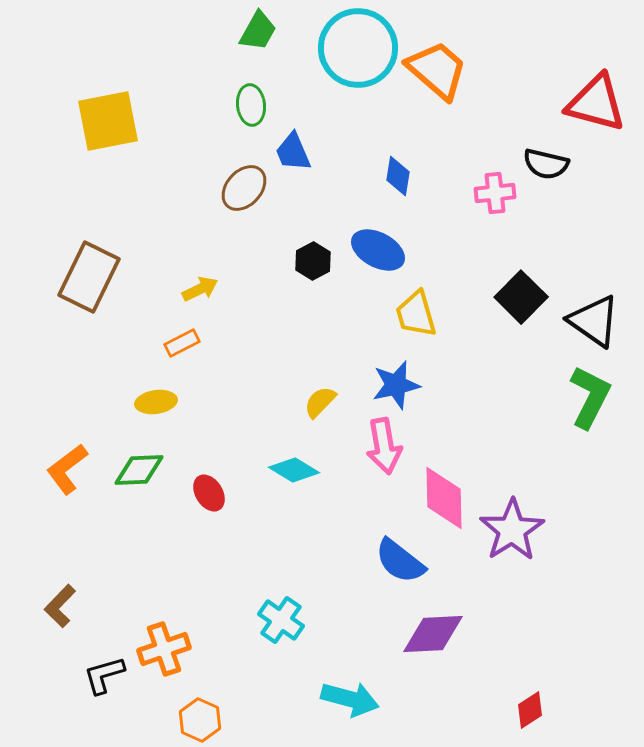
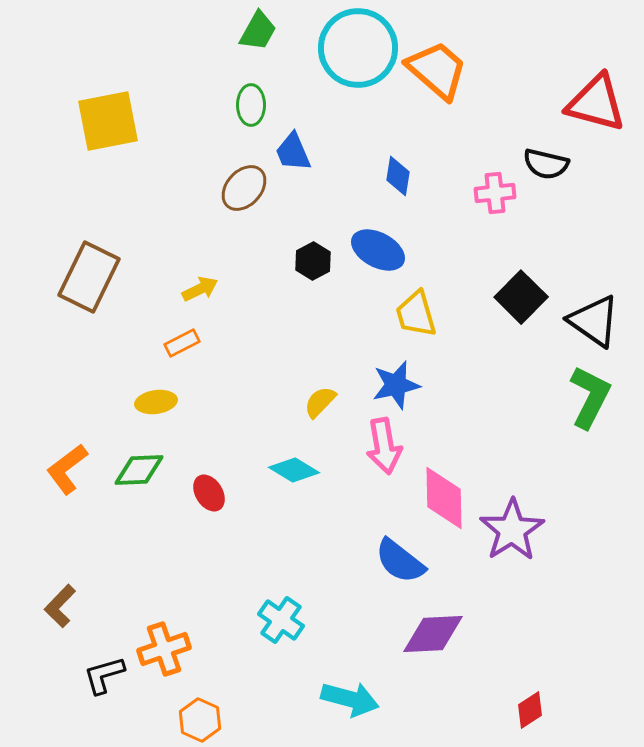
green ellipse: rotated 6 degrees clockwise
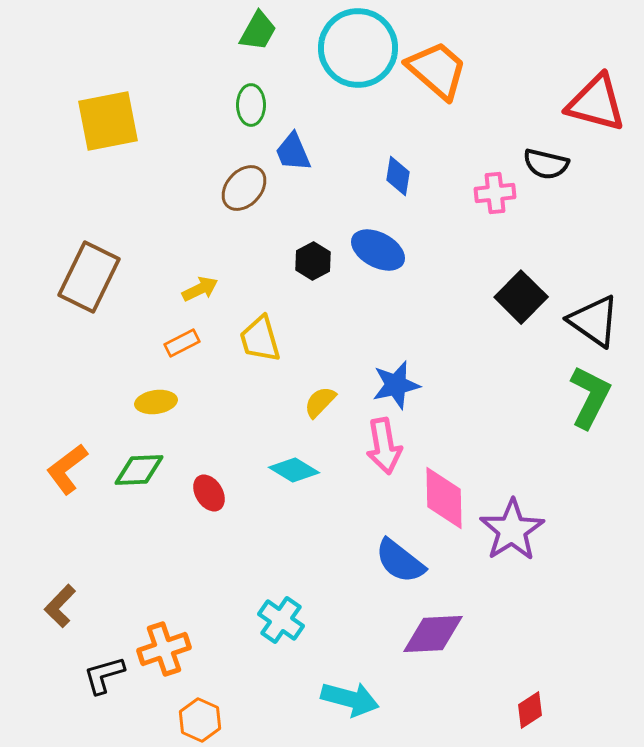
yellow trapezoid: moved 156 px left, 25 px down
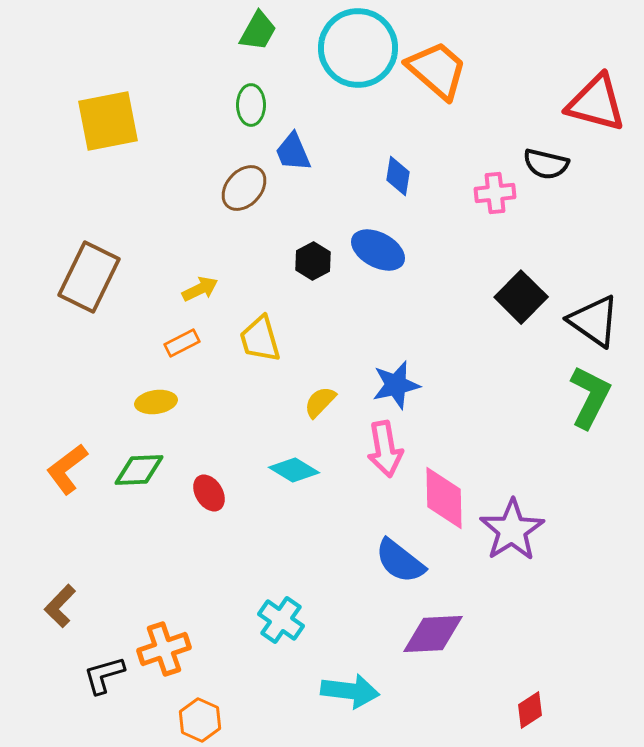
pink arrow: moved 1 px right, 3 px down
cyan arrow: moved 8 px up; rotated 8 degrees counterclockwise
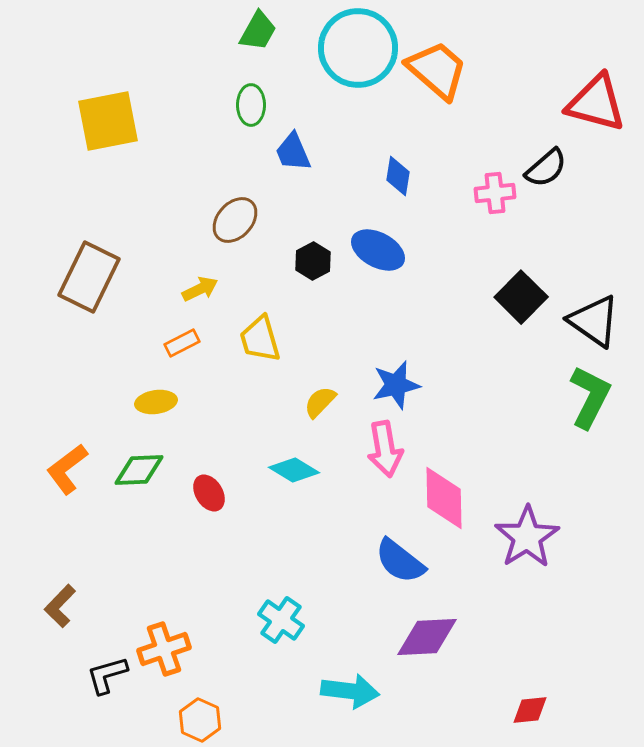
black semicircle: moved 4 px down; rotated 54 degrees counterclockwise
brown ellipse: moved 9 px left, 32 px down
purple star: moved 15 px right, 7 px down
purple diamond: moved 6 px left, 3 px down
black L-shape: moved 3 px right
red diamond: rotated 27 degrees clockwise
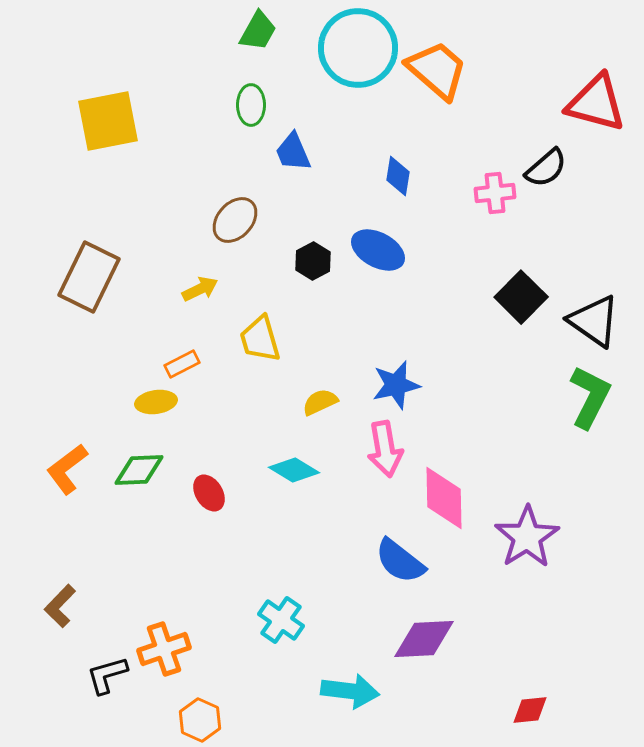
orange rectangle: moved 21 px down
yellow semicircle: rotated 21 degrees clockwise
purple diamond: moved 3 px left, 2 px down
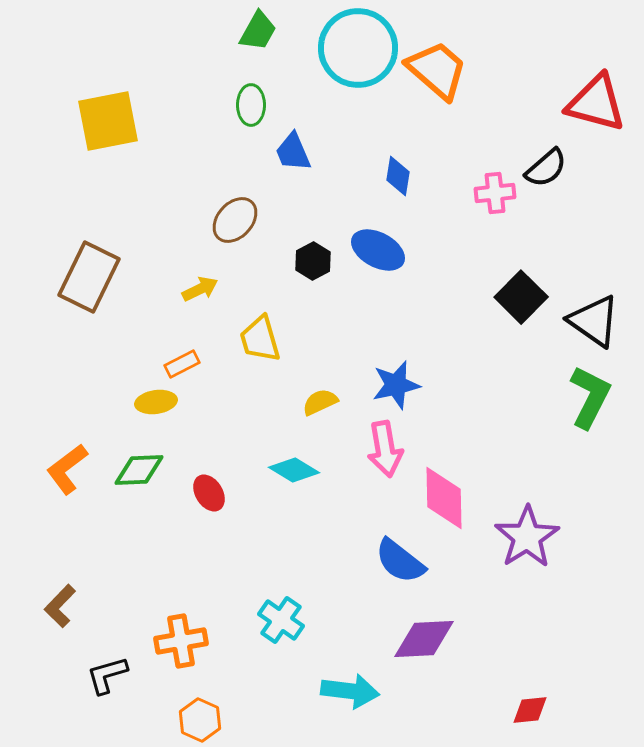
orange cross: moved 17 px right, 8 px up; rotated 9 degrees clockwise
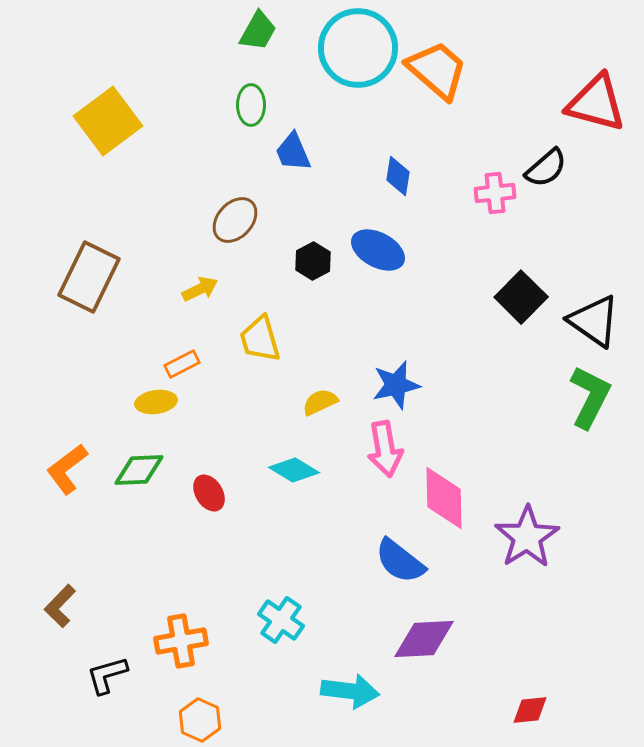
yellow square: rotated 26 degrees counterclockwise
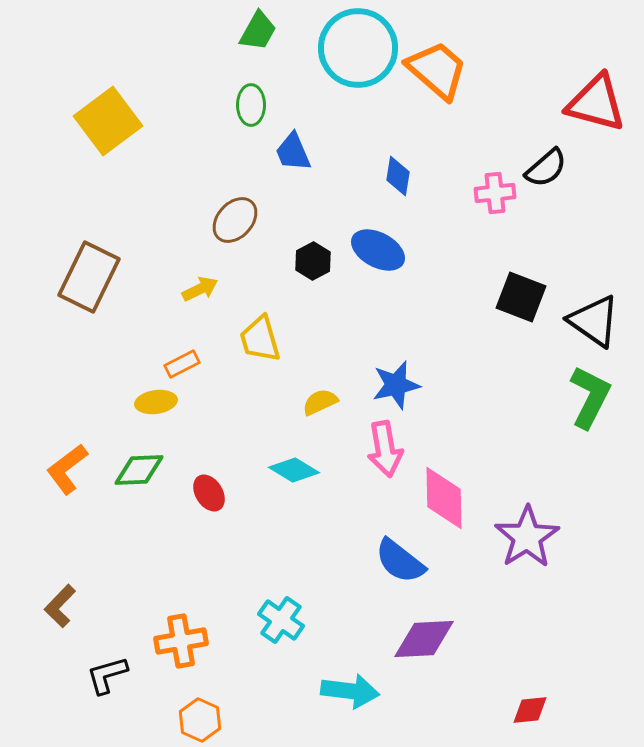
black square: rotated 24 degrees counterclockwise
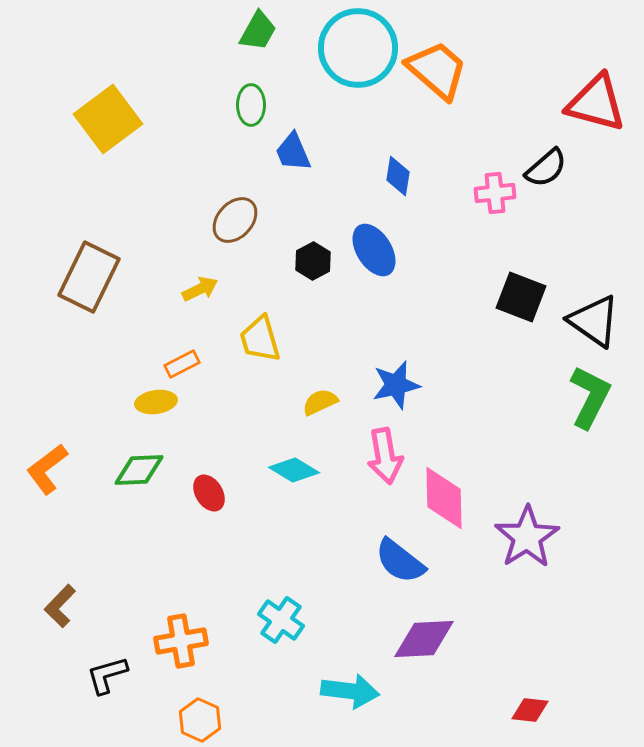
yellow square: moved 2 px up
blue ellipse: moved 4 px left; rotated 30 degrees clockwise
pink arrow: moved 7 px down
orange L-shape: moved 20 px left
red diamond: rotated 12 degrees clockwise
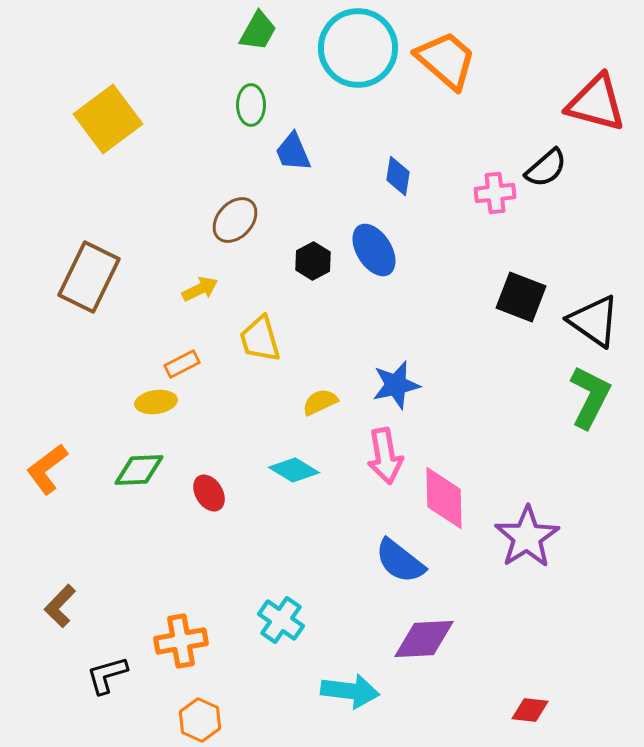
orange trapezoid: moved 9 px right, 10 px up
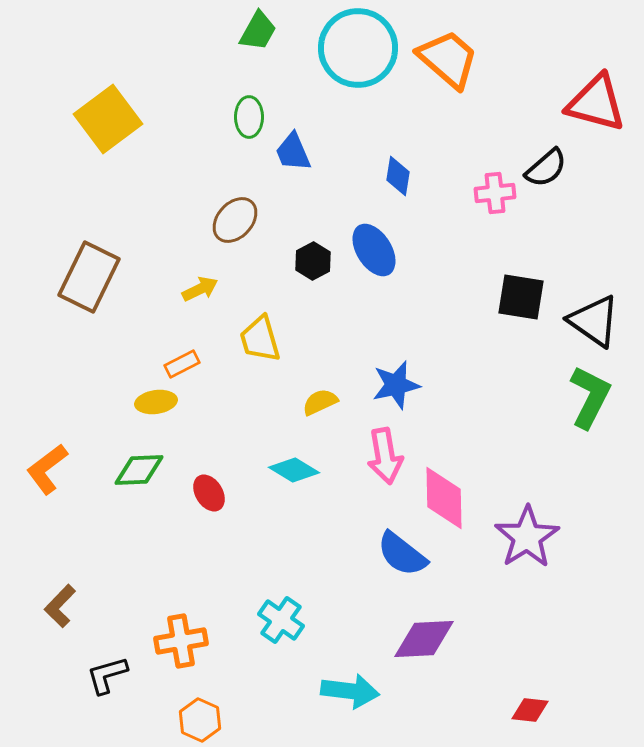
orange trapezoid: moved 2 px right, 1 px up
green ellipse: moved 2 px left, 12 px down
black square: rotated 12 degrees counterclockwise
blue semicircle: moved 2 px right, 7 px up
